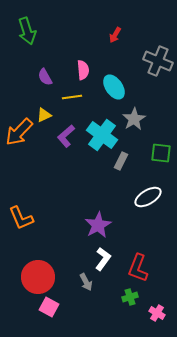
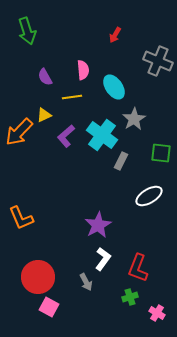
white ellipse: moved 1 px right, 1 px up
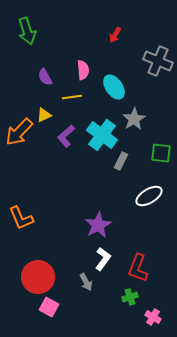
pink cross: moved 4 px left, 4 px down
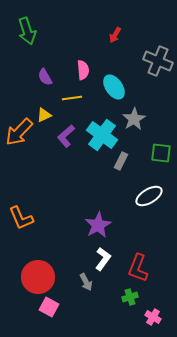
yellow line: moved 1 px down
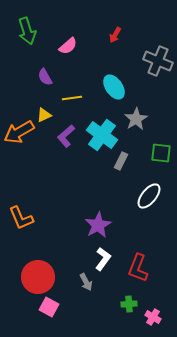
pink semicircle: moved 15 px left, 24 px up; rotated 54 degrees clockwise
gray star: moved 2 px right
orange arrow: rotated 16 degrees clockwise
white ellipse: rotated 20 degrees counterclockwise
green cross: moved 1 px left, 7 px down; rotated 14 degrees clockwise
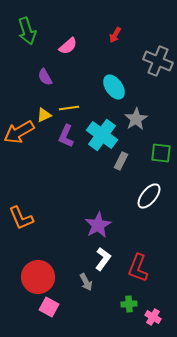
yellow line: moved 3 px left, 10 px down
purple L-shape: rotated 25 degrees counterclockwise
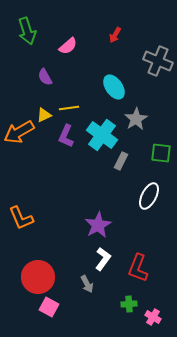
white ellipse: rotated 12 degrees counterclockwise
gray arrow: moved 1 px right, 2 px down
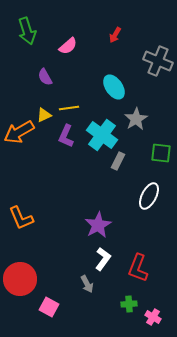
gray rectangle: moved 3 px left
red circle: moved 18 px left, 2 px down
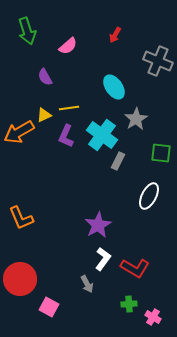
red L-shape: moved 3 px left; rotated 80 degrees counterclockwise
